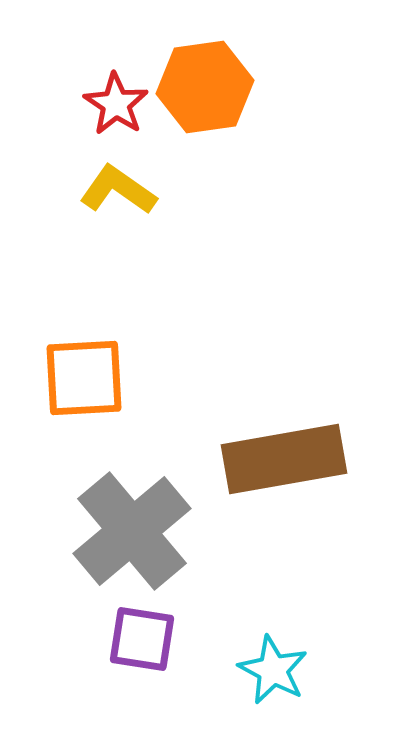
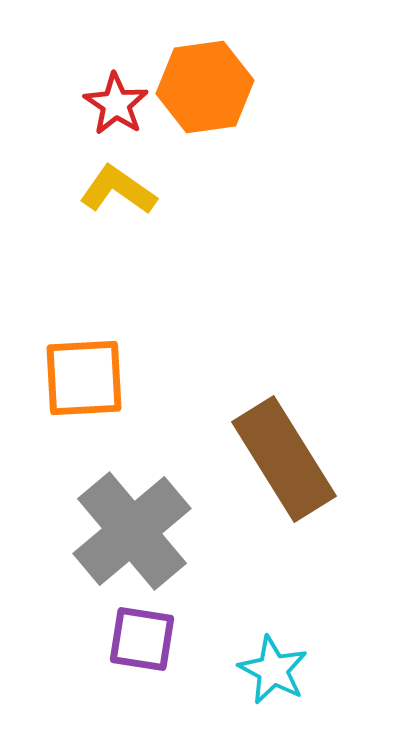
brown rectangle: rotated 68 degrees clockwise
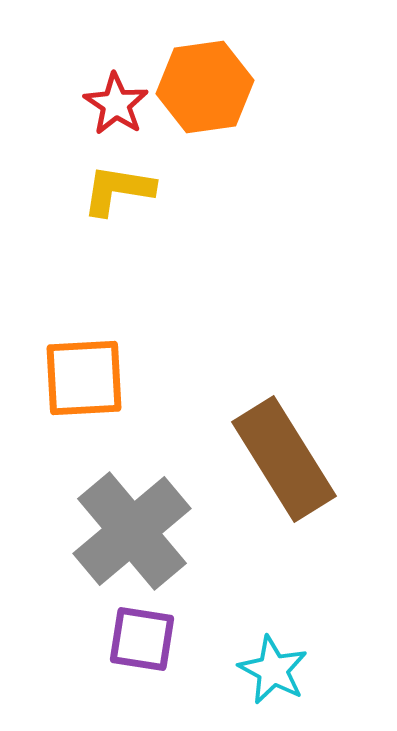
yellow L-shape: rotated 26 degrees counterclockwise
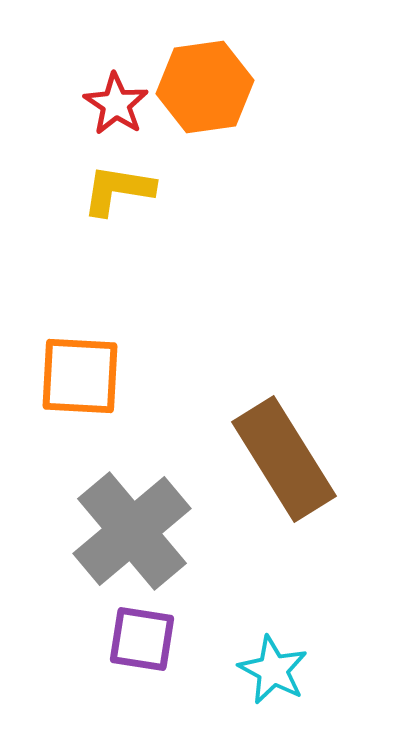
orange square: moved 4 px left, 2 px up; rotated 6 degrees clockwise
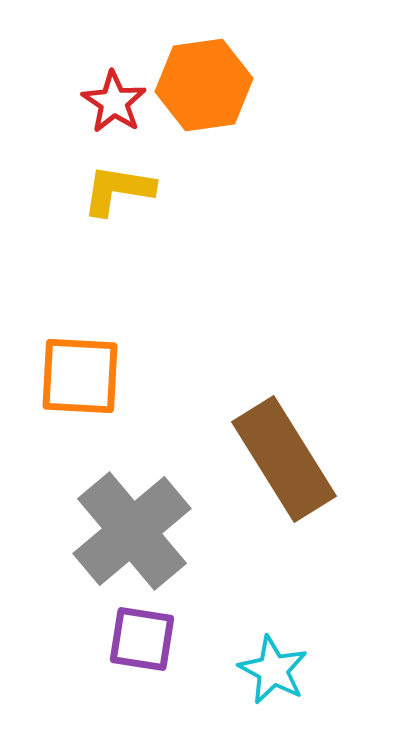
orange hexagon: moved 1 px left, 2 px up
red star: moved 2 px left, 2 px up
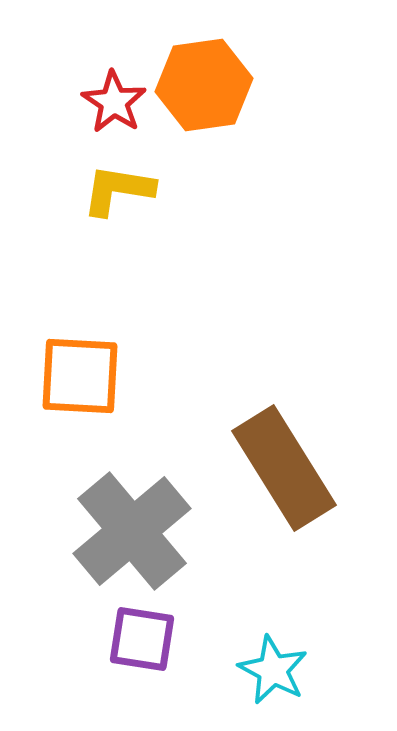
brown rectangle: moved 9 px down
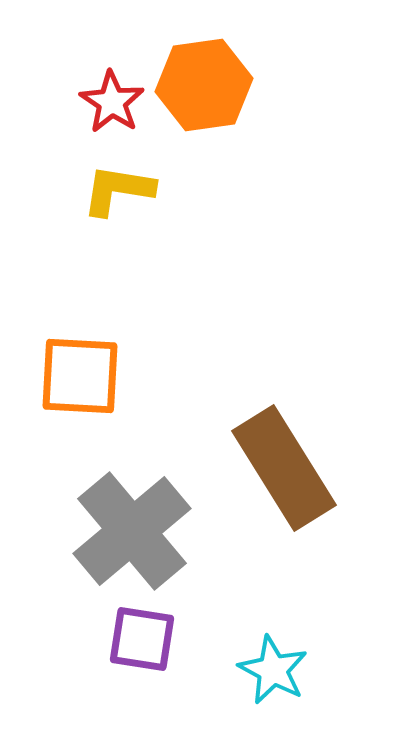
red star: moved 2 px left
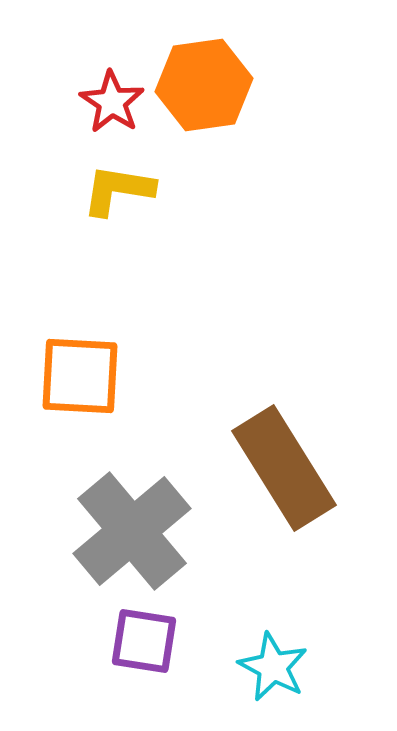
purple square: moved 2 px right, 2 px down
cyan star: moved 3 px up
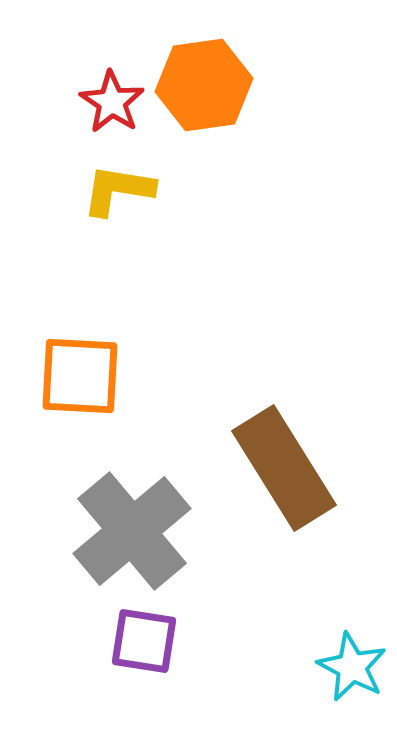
cyan star: moved 79 px right
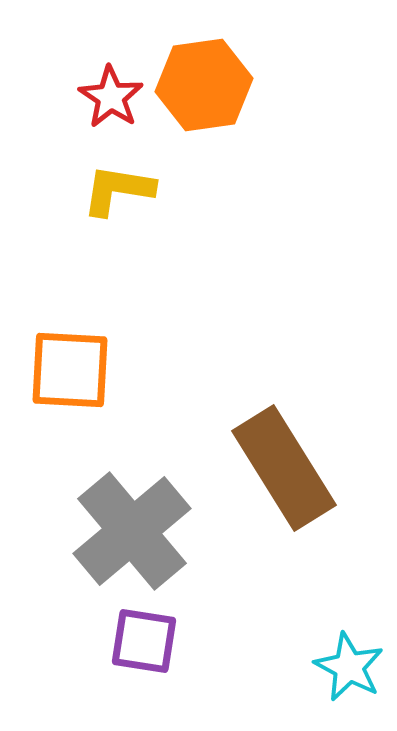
red star: moved 1 px left, 5 px up
orange square: moved 10 px left, 6 px up
cyan star: moved 3 px left
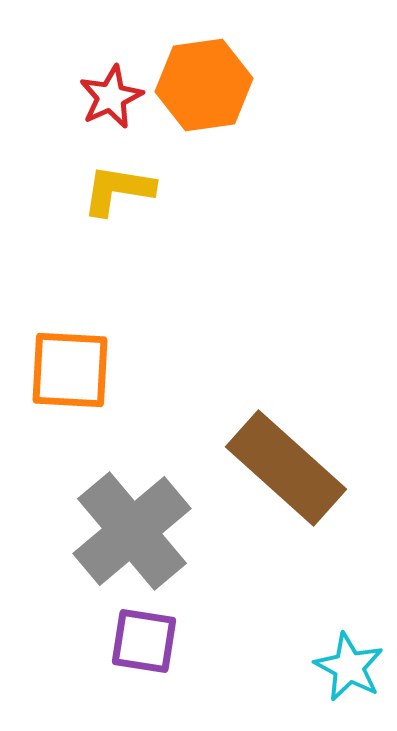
red star: rotated 14 degrees clockwise
brown rectangle: moved 2 px right; rotated 16 degrees counterclockwise
